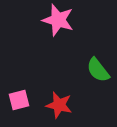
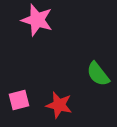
pink star: moved 21 px left
green semicircle: moved 4 px down
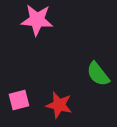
pink star: rotated 12 degrees counterclockwise
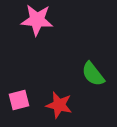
green semicircle: moved 5 px left
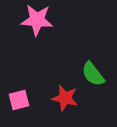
red star: moved 6 px right, 7 px up
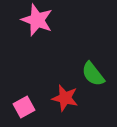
pink star: rotated 16 degrees clockwise
pink square: moved 5 px right, 7 px down; rotated 15 degrees counterclockwise
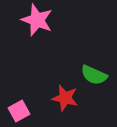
green semicircle: moved 1 px right, 1 px down; rotated 28 degrees counterclockwise
pink square: moved 5 px left, 4 px down
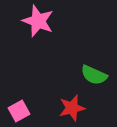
pink star: moved 1 px right, 1 px down
red star: moved 7 px right, 10 px down; rotated 28 degrees counterclockwise
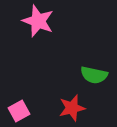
green semicircle: rotated 12 degrees counterclockwise
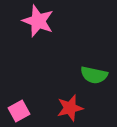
red star: moved 2 px left
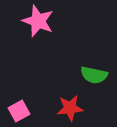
red star: rotated 8 degrees clockwise
